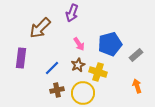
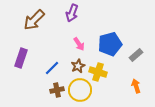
brown arrow: moved 6 px left, 8 px up
purple rectangle: rotated 12 degrees clockwise
brown star: moved 1 px down
orange arrow: moved 1 px left
yellow circle: moved 3 px left, 3 px up
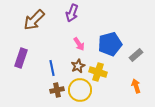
blue line: rotated 56 degrees counterclockwise
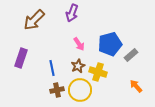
gray rectangle: moved 5 px left
orange arrow: rotated 24 degrees counterclockwise
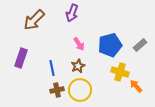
blue pentagon: moved 1 px down
gray rectangle: moved 9 px right, 10 px up
yellow cross: moved 22 px right
